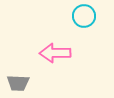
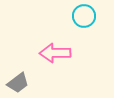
gray trapezoid: rotated 40 degrees counterclockwise
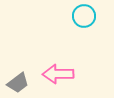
pink arrow: moved 3 px right, 21 px down
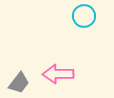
gray trapezoid: moved 1 px right; rotated 15 degrees counterclockwise
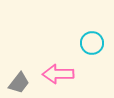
cyan circle: moved 8 px right, 27 px down
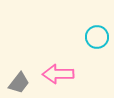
cyan circle: moved 5 px right, 6 px up
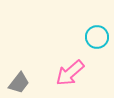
pink arrow: moved 12 px right, 1 px up; rotated 40 degrees counterclockwise
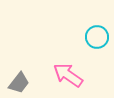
pink arrow: moved 2 px left, 2 px down; rotated 76 degrees clockwise
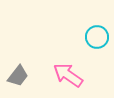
gray trapezoid: moved 1 px left, 7 px up
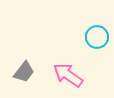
gray trapezoid: moved 6 px right, 4 px up
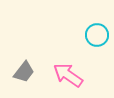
cyan circle: moved 2 px up
